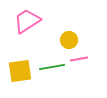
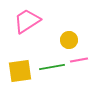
pink line: moved 1 px down
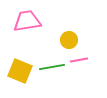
pink trapezoid: rotated 24 degrees clockwise
yellow square: rotated 30 degrees clockwise
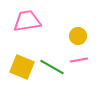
yellow circle: moved 9 px right, 4 px up
green line: rotated 40 degrees clockwise
yellow square: moved 2 px right, 4 px up
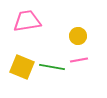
green line: rotated 20 degrees counterclockwise
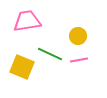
green line: moved 2 px left, 13 px up; rotated 15 degrees clockwise
